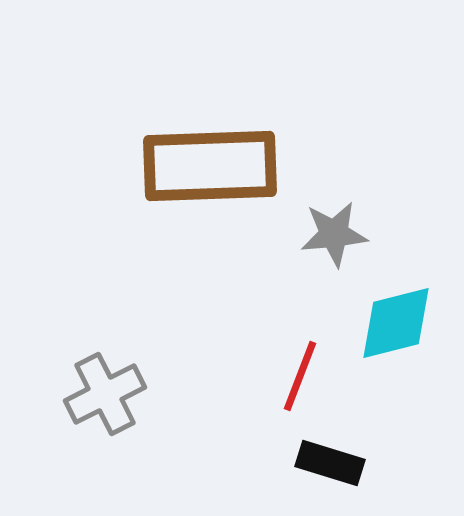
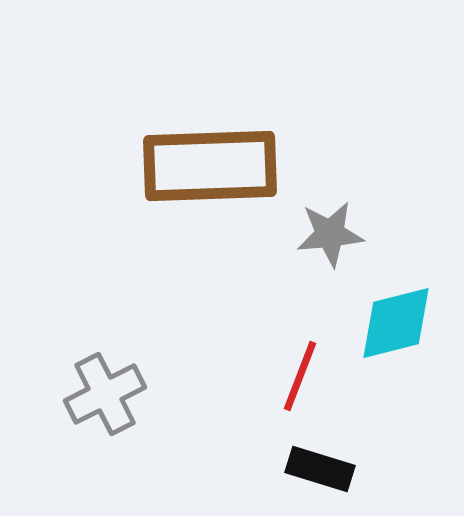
gray star: moved 4 px left
black rectangle: moved 10 px left, 6 px down
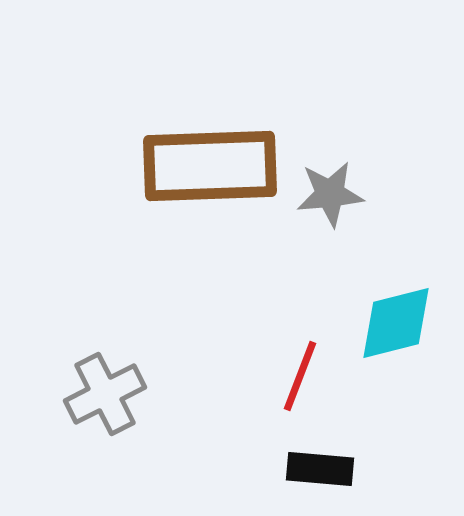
gray star: moved 40 px up
black rectangle: rotated 12 degrees counterclockwise
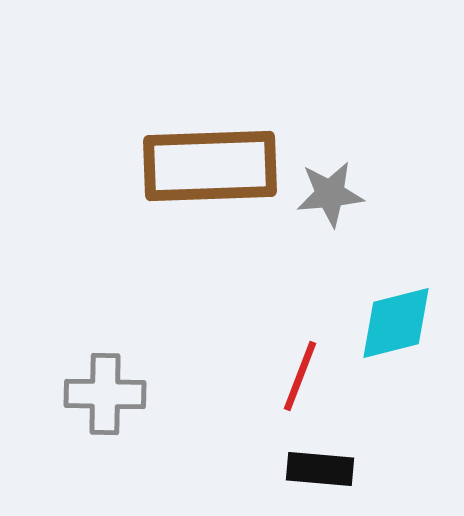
gray cross: rotated 28 degrees clockwise
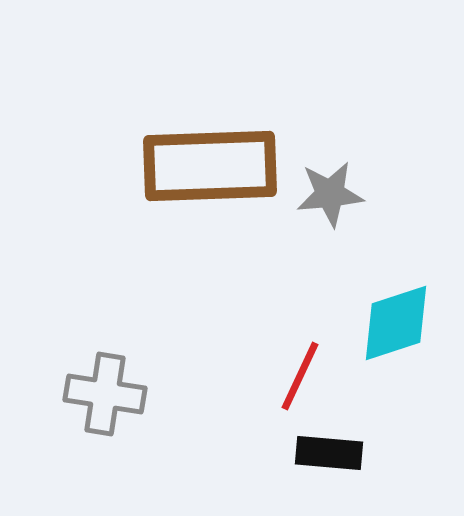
cyan diamond: rotated 4 degrees counterclockwise
red line: rotated 4 degrees clockwise
gray cross: rotated 8 degrees clockwise
black rectangle: moved 9 px right, 16 px up
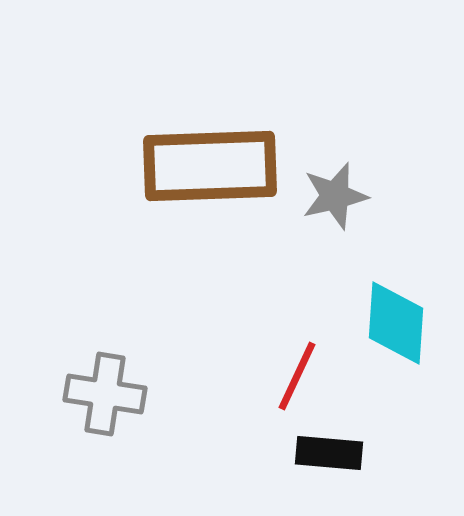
gray star: moved 5 px right, 2 px down; rotated 8 degrees counterclockwise
cyan diamond: rotated 68 degrees counterclockwise
red line: moved 3 px left
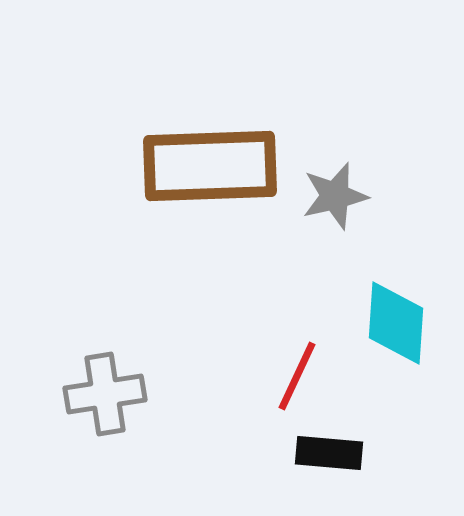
gray cross: rotated 18 degrees counterclockwise
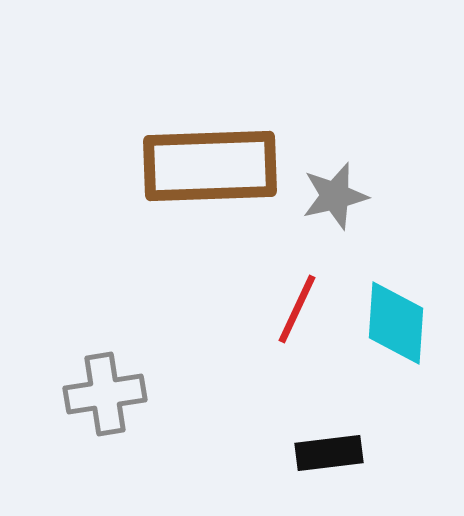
red line: moved 67 px up
black rectangle: rotated 12 degrees counterclockwise
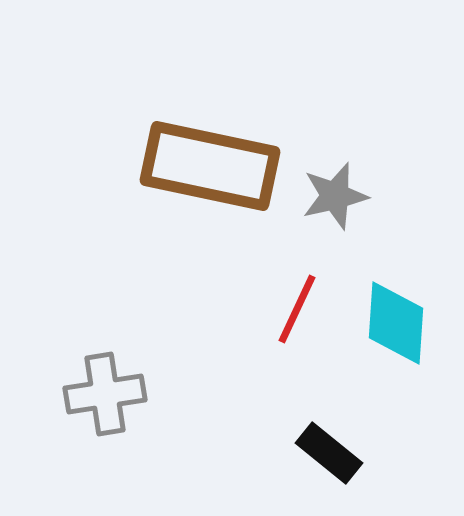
brown rectangle: rotated 14 degrees clockwise
black rectangle: rotated 46 degrees clockwise
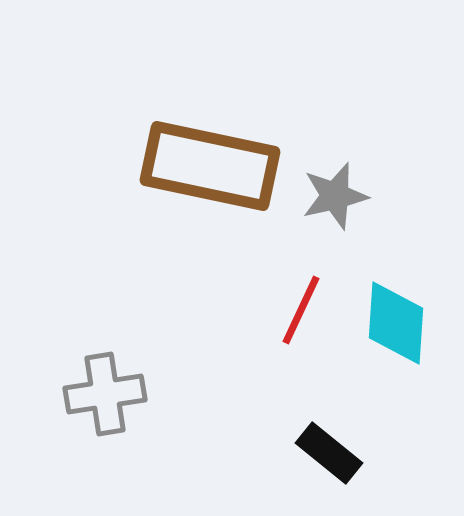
red line: moved 4 px right, 1 px down
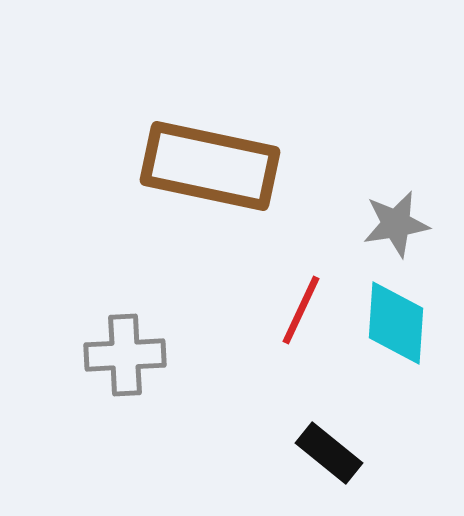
gray star: moved 61 px right, 28 px down; rotated 4 degrees clockwise
gray cross: moved 20 px right, 39 px up; rotated 6 degrees clockwise
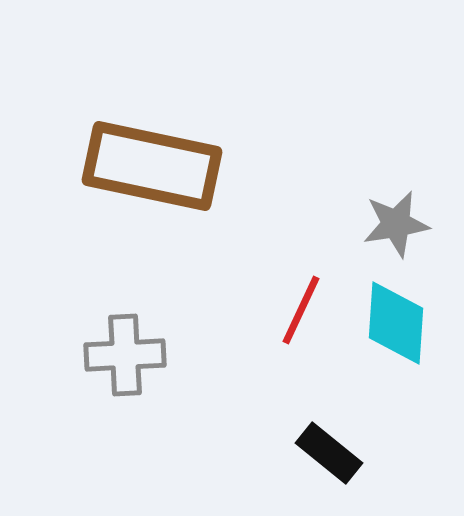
brown rectangle: moved 58 px left
